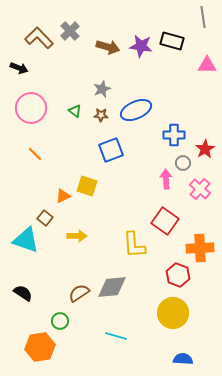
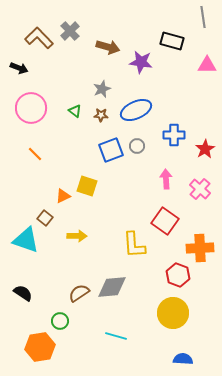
purple star: moved 16 px down
gray circle: moved 46 px left, 17 px up
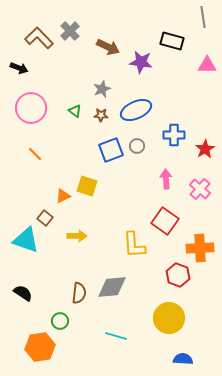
brown arrow: rotated 10 degrees clockwise
brown semicircle: rotated 130 degrees clockwise
yellow circle: moved 4 px left, 5 px down
